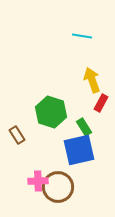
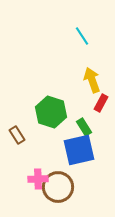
cyan line: rotated 48 degrees clockwise
pink cross: moved 2 px up
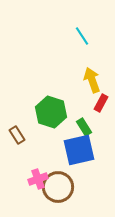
pink cross: rotated 18 degrees counterclockwise
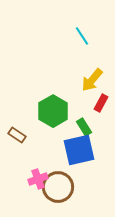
yellow arrow: rotated 120 degrees counterclockwise
green hexagon: moved 2 px right, 1 px up; rotated 12 degrees clockwise
brown rectangle: rotated 24 degrees counterclockwise
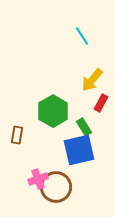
brown rectangle: rotated 66 degrees clockwise
brown circle: moved 2 px left
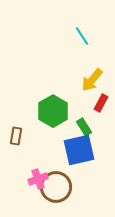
brown rectangle: moved 1 px left, 1 px down
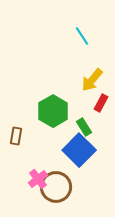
blue square: rotated 32 degrees counterclockwise
pink cross: rotated 18 degrees counterclockwise
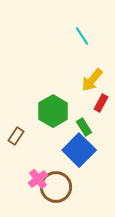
brown rectangle: rotated 24 degrees clockwise
